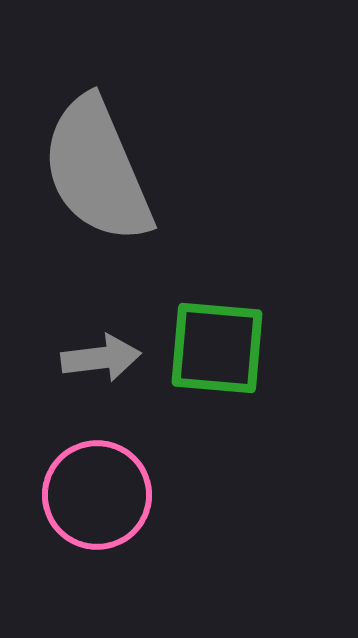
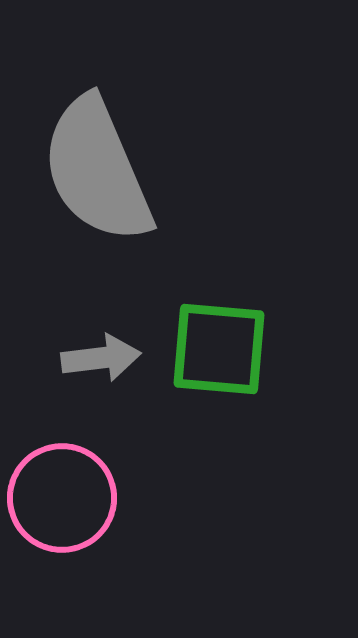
green square: moved 2 px right, 1 px down
pink circle: moved 35 px left, 3 px down
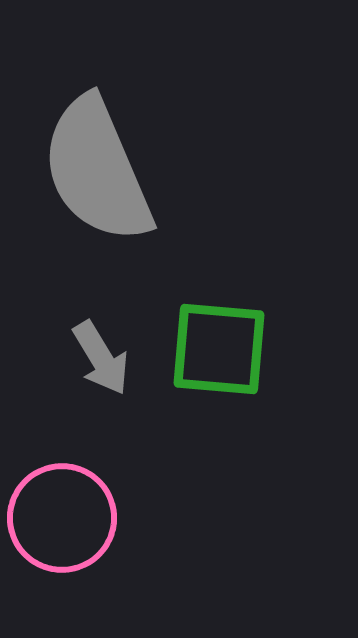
gray arrow: rotated 66 degrees clockwise
pink circle: moved 20 px down
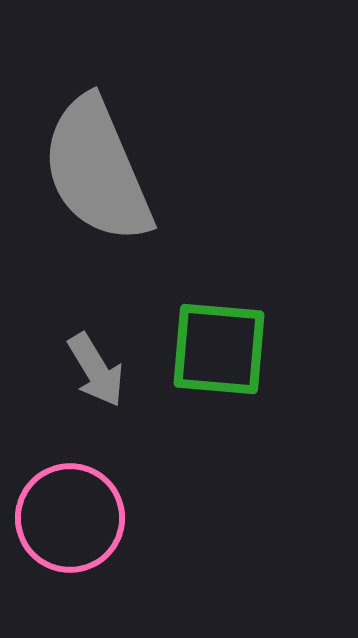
gray arrow: moved 5 px left, 12 px down
pink circle: moved 8 px right
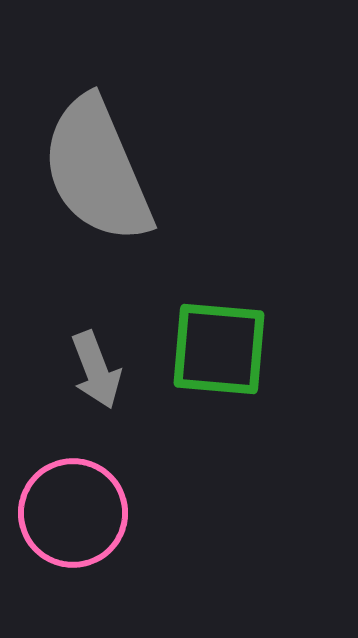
gray arrow: rotated 10 degrees clockwise
pink circle: moved 3 px right, 5 px up
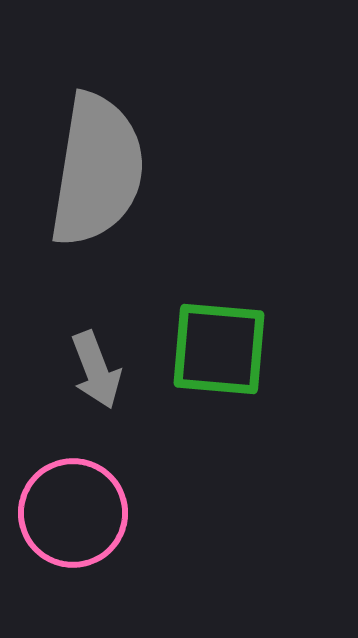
gray semicircle: rotated 148 degrees counterclockwise
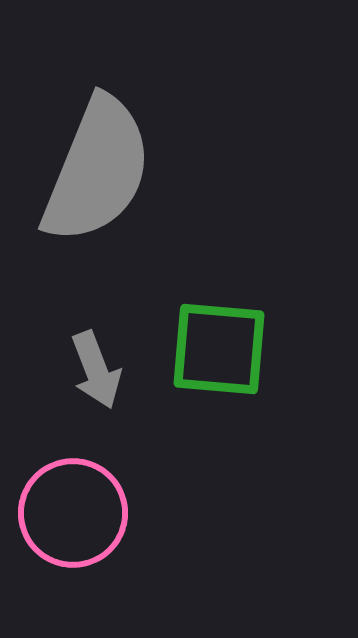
gray semicircle: rotated 13 degrees clockwise
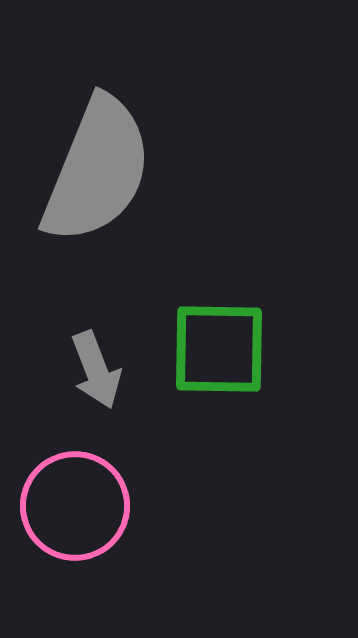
green square: rotated 4 degrees counterclockwise
pink circle: moved 2 px right, 7 px up
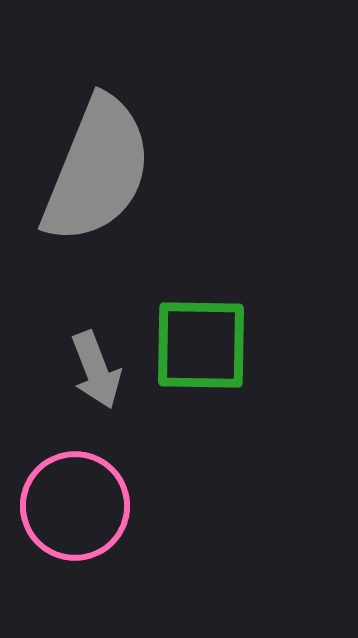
green square: moved 18 px left, 4 px up
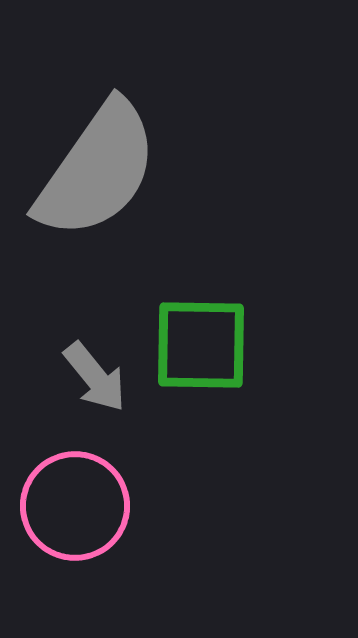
gray semicircle: rotated 13 degrees clockwise
gray arrow: moved 1 px left, 7 px down; rotated 18 degrees counterclockwise
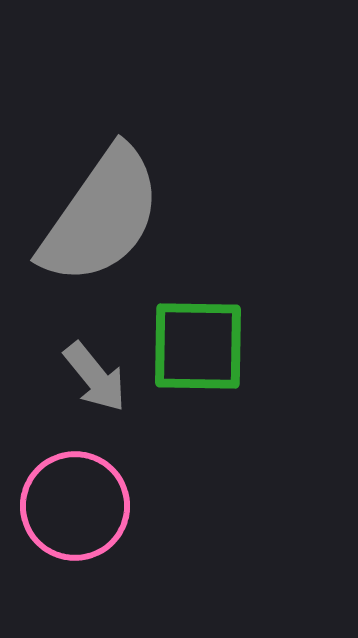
gray semicircle: moved 4 px right, 46 px down
green square: moved 3 px left, 1 px down
